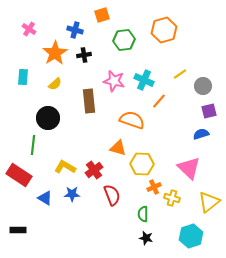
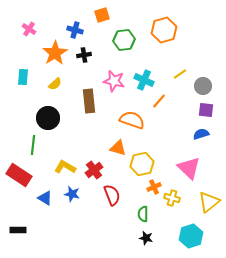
purple square: moved 3 px left, 1 px up; rotated 21 degrees clockwise
yellow hexagon: rotated 15 degrees counterclockwise
blue star: rotated 14 degrees clockwise
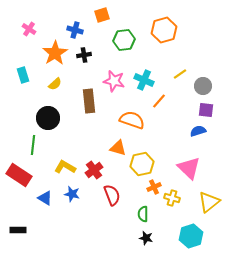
cyan rectangle: moved 2 px up; rotated 21 degrees counterclockwise
blue semicircle: moved 3 px left, 3 px up
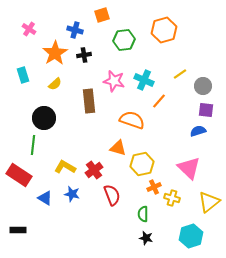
black circle: moved 4 px left
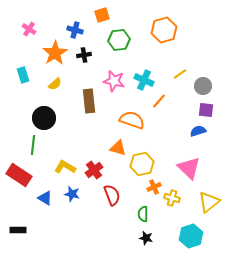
green hexagon: moved 5 px left
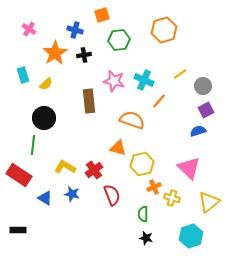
yellow semicircle: moved 9 px left
purple square: rotated 35 degrees counterclockwise
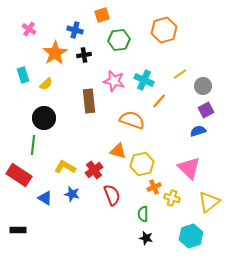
orange triangle: moved 3 px down
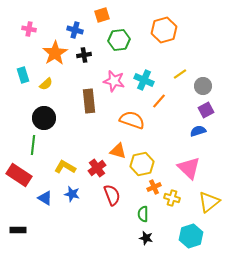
pink cross: rotated 24 degrees counterclockwise
red cross: moved 3 px right, 2 px up
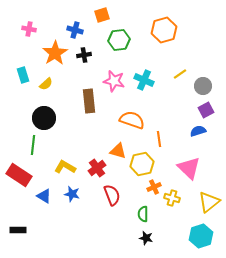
orange line: moved 38 px down; rotated 49 degrees counterclockwise
blue triangle: moved 1 px left, 2 px up
cyan hexagon: moved 10 px right
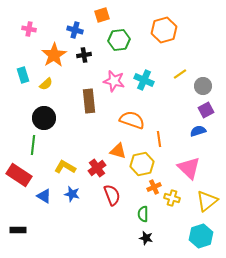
orange star: moved 1 px left, 2 px down
yellow triangle: moved 2 px left, 1 px up
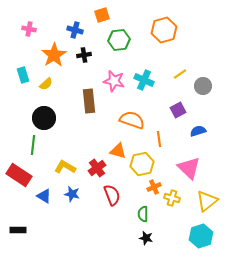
purple square: moved 28 px left
